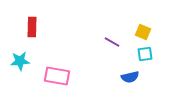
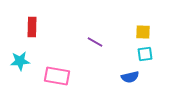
yellow square: rotated 21 degrees counterclockwise
purple line: moved 17 px left
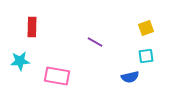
yellow square: moved 3 px right, 4 px up; rotated 21 degrees counterclockwise
cyan square: moved 1 px right, 2 px down
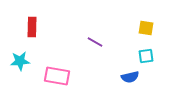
yellow square: rotated 28 degrees clockwise
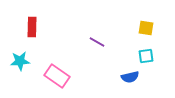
purple line: moved 2 px right
pink rectangle: rotated 25 degrees clockwise
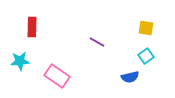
cyan square: rotated 28 degrees counterclockwise
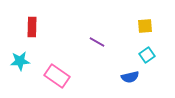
yellow square: moved 1 px left, 2 px up; rotated 14 degrees counterclockwise
cyan square: moved 1 px right, 1 px up
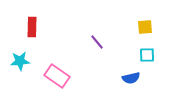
yellow square: moved 1 px down
purple line: rotated 21 degrees clockwise
cyan square: rotated 35 degrees clockwise
blue semicircle: moved 1 px right, 1 px down
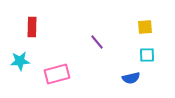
pink rectangle: moved 2 px up; rotated 50 degrees counterclockwise
